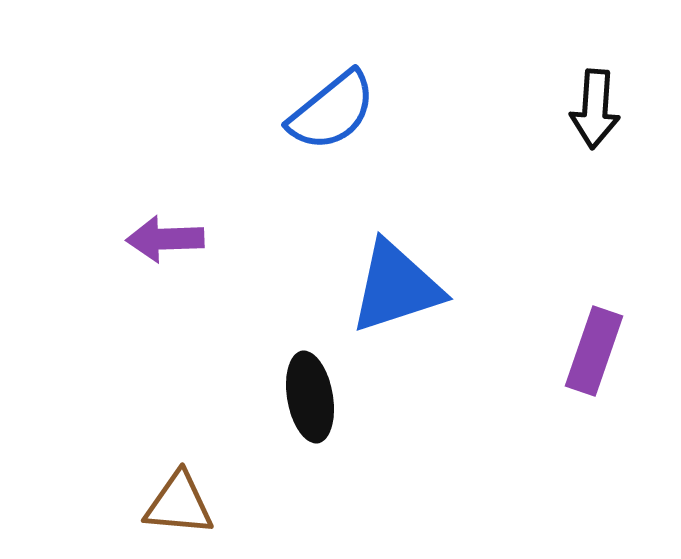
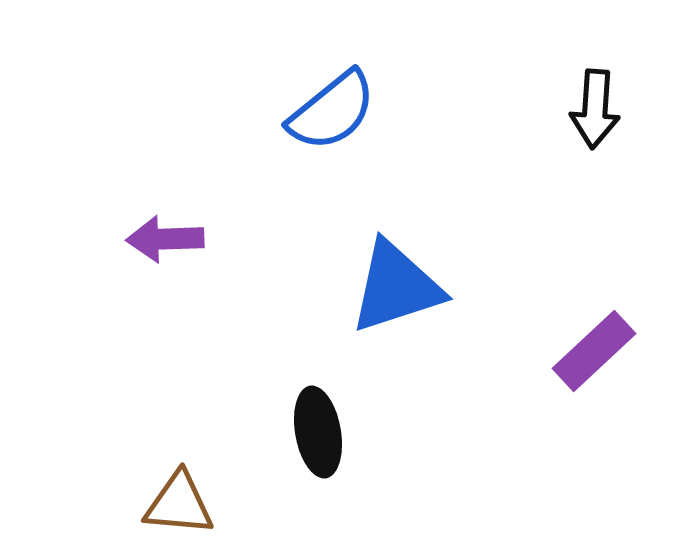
purple rectangle: rotated 28 degrees clockwise
black ellipse: moved 8 px right, 35 px down
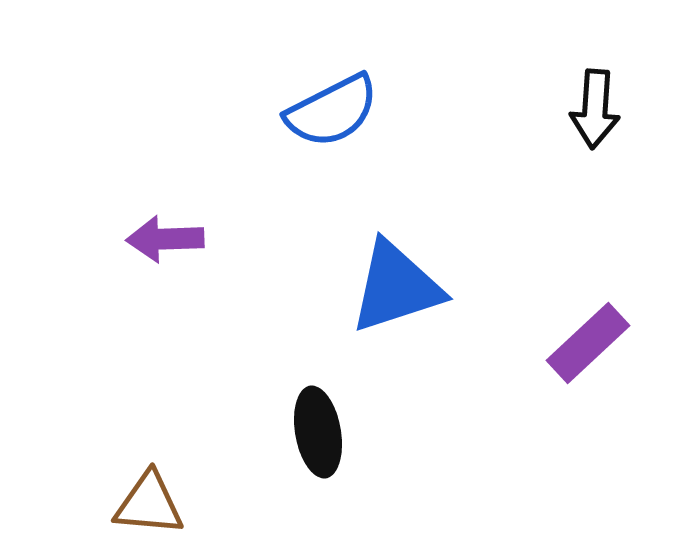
blue semicircle: rotated 12 degrees clockwise
purple rectangle: moved 6 px left, 8 px up
brown triangle: moved 30 px left
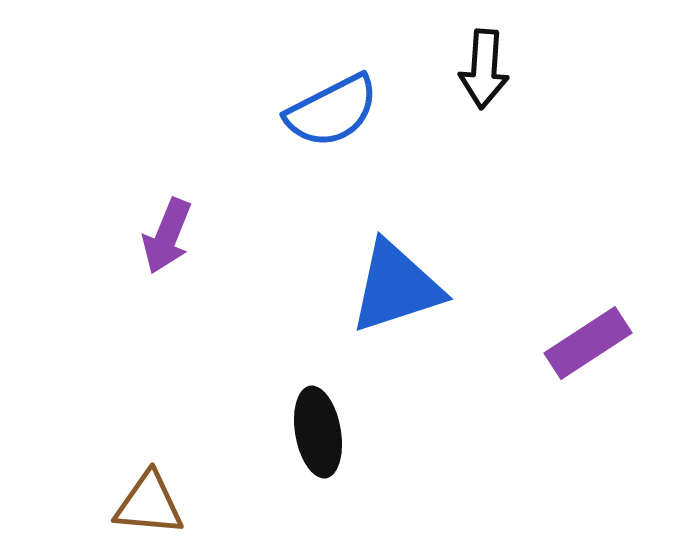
black arrow: moved 111 px left, 40 px up
purple arrow: moved 2 px right, 3 px up; rotated 66 degrees counterclockwise
purple rectangle: rotated 10 degrees clockwise
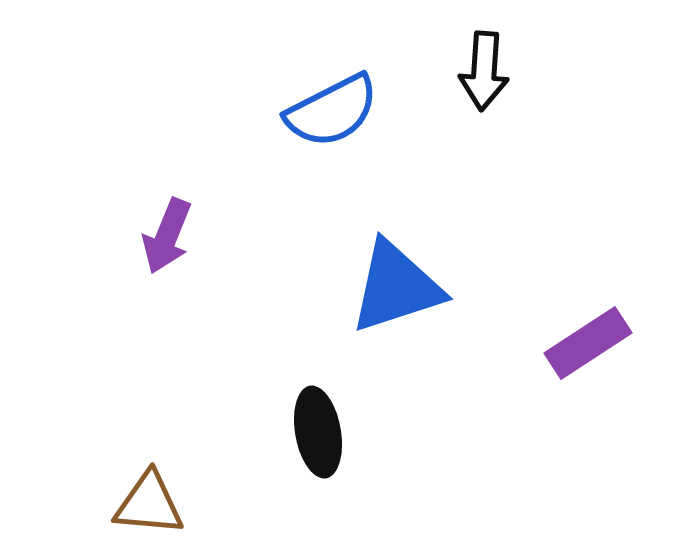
black arrow: moved 2 px down
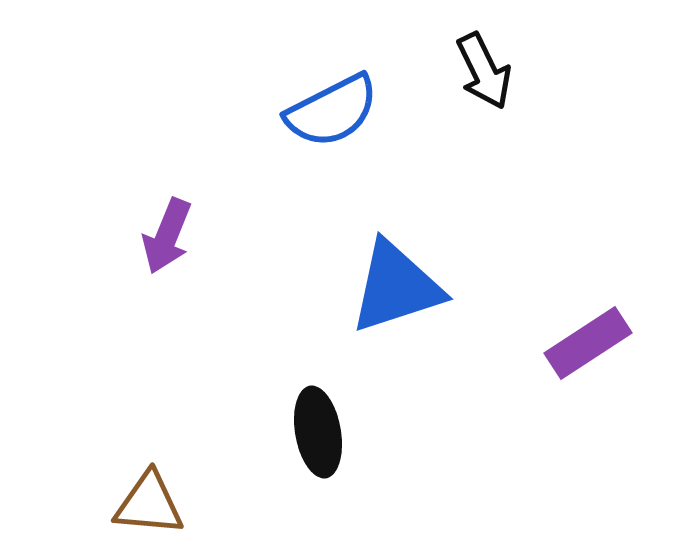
black arrow: rotated 30 degrees counterclockwise
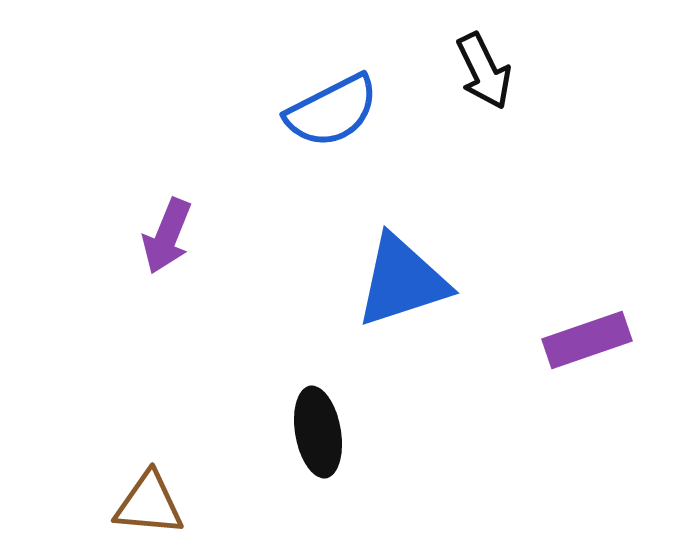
blue triangle: moved 6 px right, 6 px up
purple rectangle: moved 1 px left, 3 px up; rotated 14 degrees clockwise
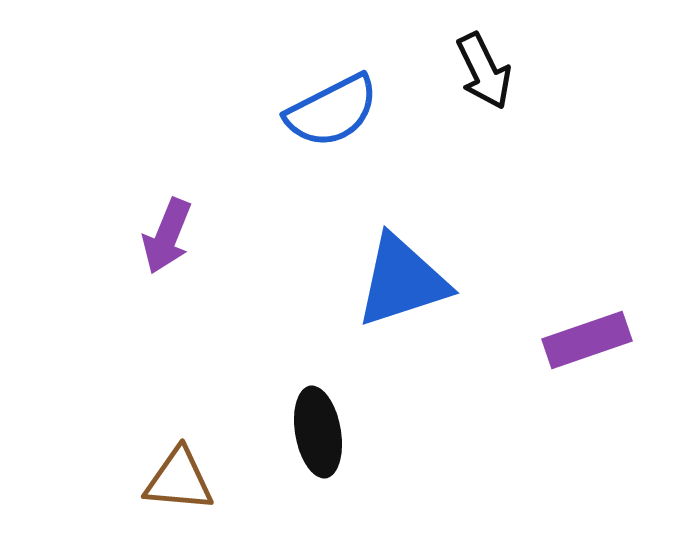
brown triangle: moved 30 px right, 24 px up
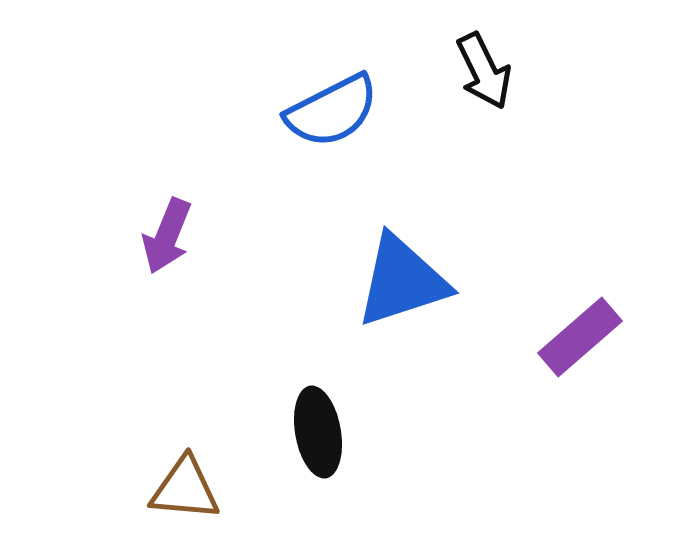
purple rectangle: moved 7 px left, 3 px up; rotated 22 degrees counterclockwise
brown triangle: moved 6 px right, 9 px down
